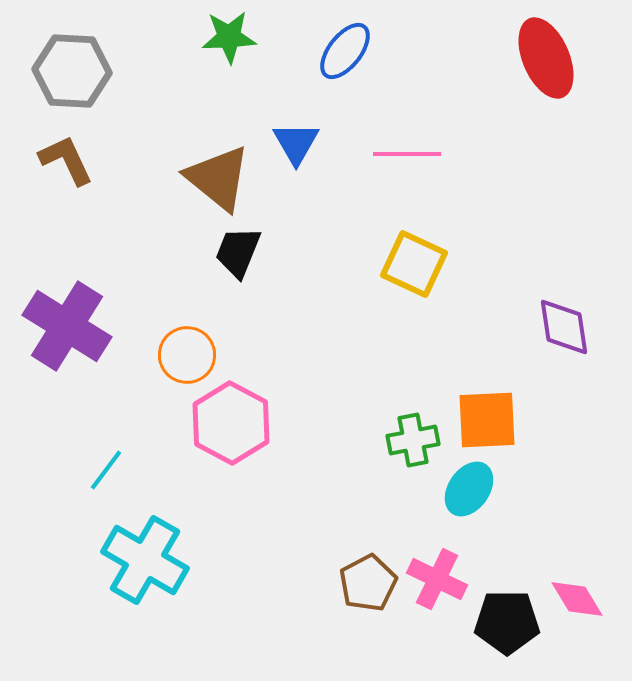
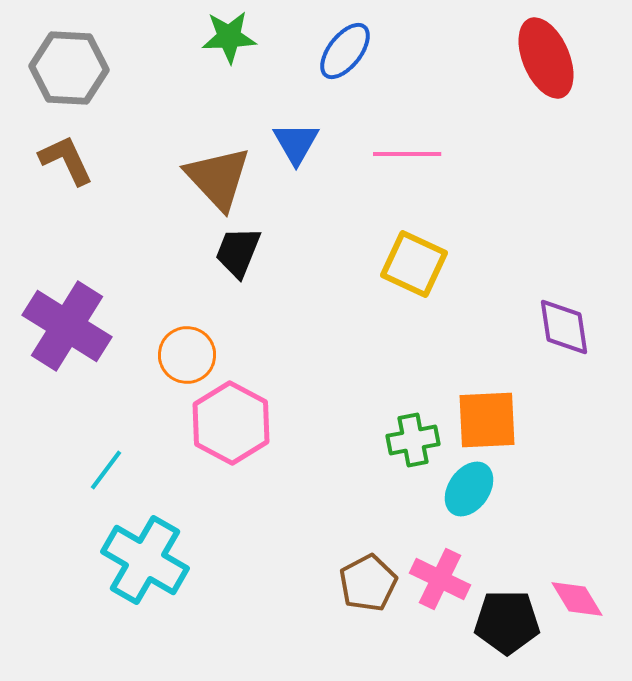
gray hexagon: moved 3 px left, 3 px up
brown triangle: rotated 8 degrees clockwise
pink cross: moved 3 px right
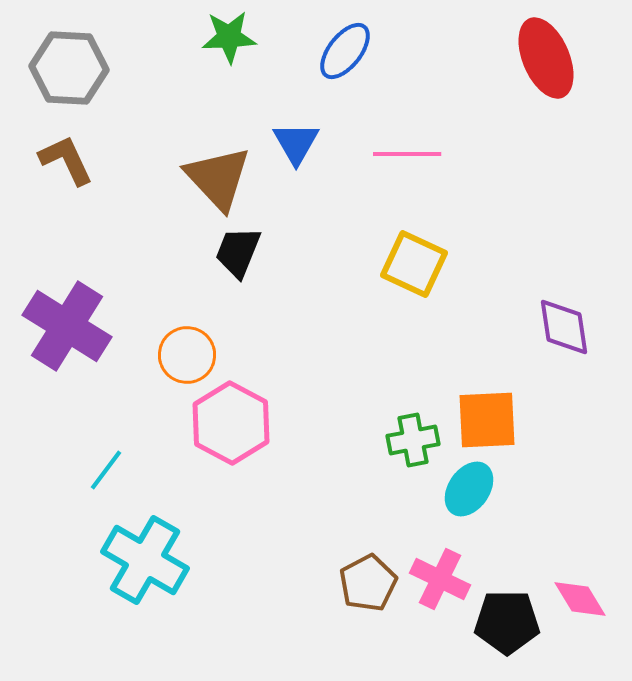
pink diamond: moved 3 px right
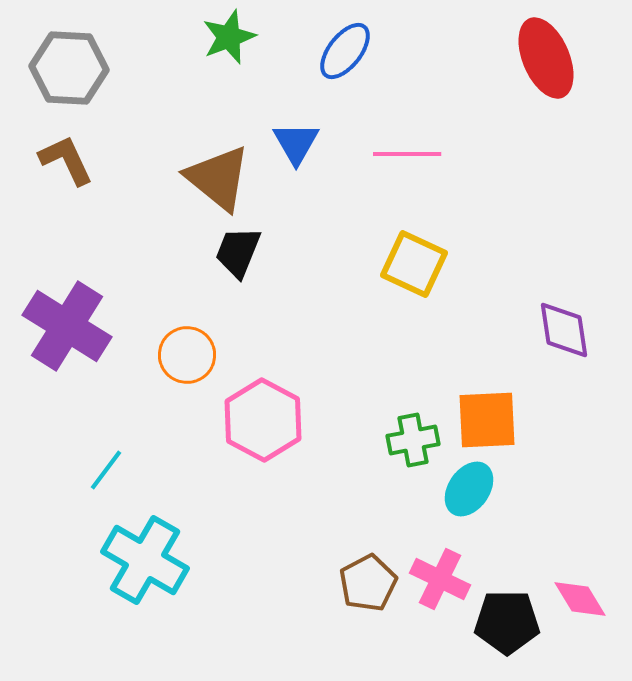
green star: rotated 18 degrees counterclockwise
brown triangle: rotated 8 degrees counterclockwise
purple diamond: moved 3 px down
pink hexagon: moved 32 px right, 3 px up
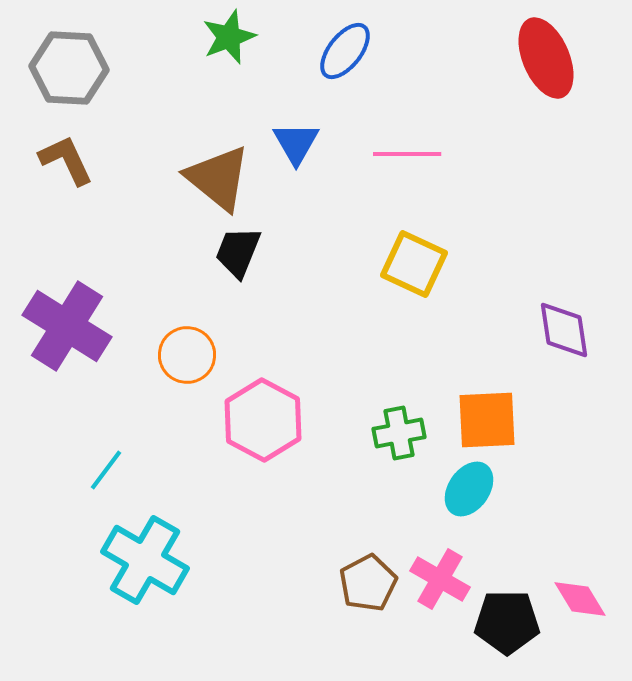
green cross: moved 14 px left, 7 px up
pink cross: rotated 4 degrees clockwise
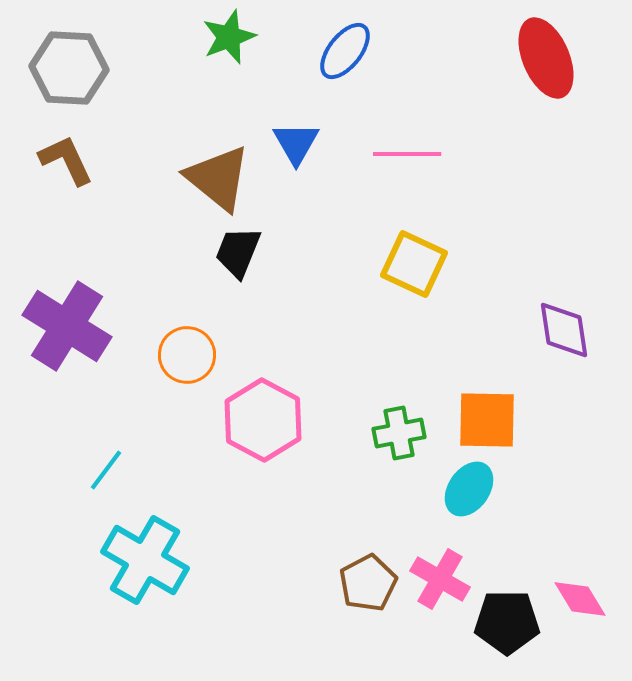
orange square: rotated 4 degrees clockwise
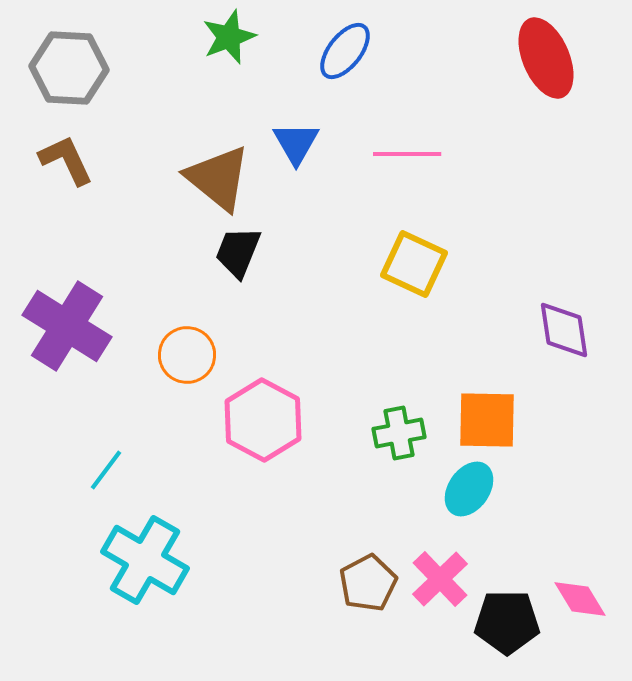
pink cross: rotated 16 degrees clockwise
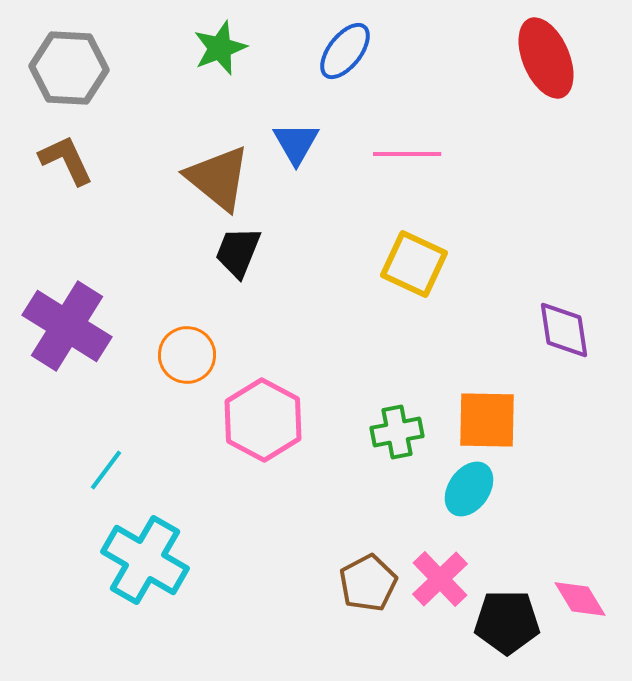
green star: moved 9 px left, 11 px down
green cross: moved 2 px left, 1 px up
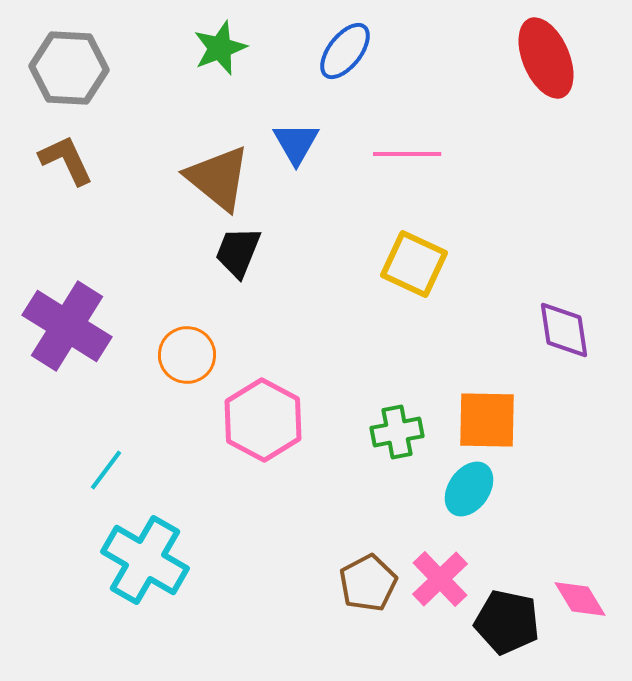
black pentagon: rotated 12 degrees clockwise
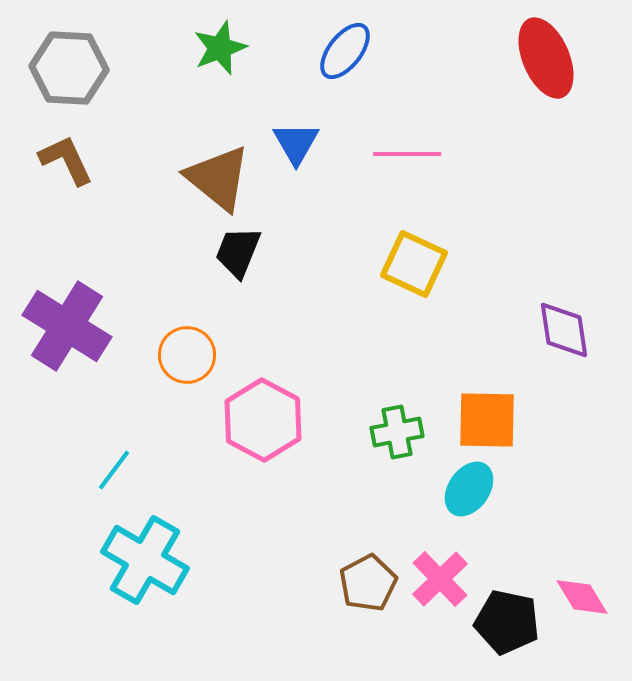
cyan line: moved 8 px right
pink diamond: moved 2 px right, 2 px up
